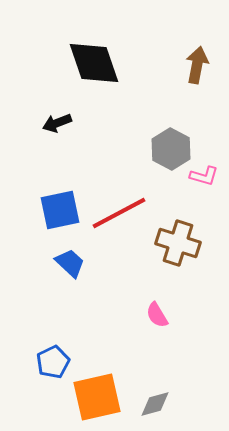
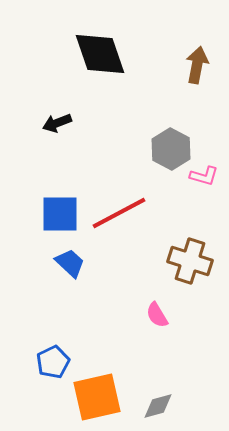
black diamond: moved 6 px right, 9 px up
blue square: moved 4 px down; rotated 12 degrees clockwise
brown cross: moved 12 px right, 18 px down
gray diamond: moved 3 px right, 2 px down
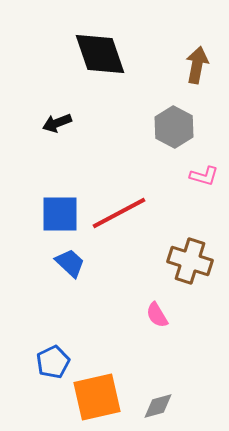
gray hexagon: moved 3 px right, 22 px up
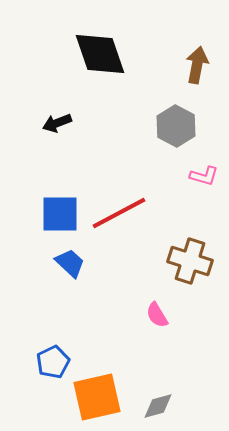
gray hexagon: moved 2 px right, 1 px up
